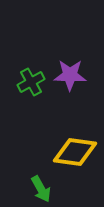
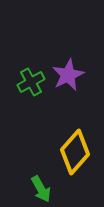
purple star: moved 2 px left; rotated 28 degrees counterclockwise
yellow diamond: rotated 57 degrees counterclockwise
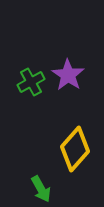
purple star: rotated 12 degrees counterclockwise
yellow diamond: moved 3 px up
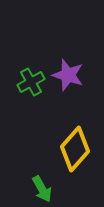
purple star: rotated 16 degrees counterclockwise
green arrow: moved 1 px right
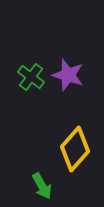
green cross: moved 5 px up; rotated 24 degrees counterclockwise
green arrow: moved 3 px up
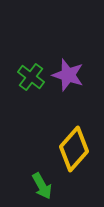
yellow diamond: moved 1 px left
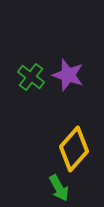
green arrow: moved 17 px right, 2 px down
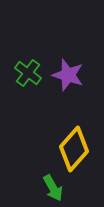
green cross: moved 3 px left, 4 px up
green arrow: moved 6 px left
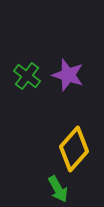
green cross: moved 1 px left, 3 px down
green arrow: moved 5 px right, 1 px down
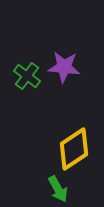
purple star: moved 4 px left, 8 px up; rotated 12 degrees counterclockwise
yellow diamond: rotated 15 degrees clockwise
